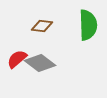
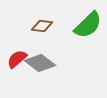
green semicircle: rotated 48 degrees clockwise
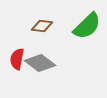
green semicircle: moved 1 px left, 1 px down
red semicircle: rotated 40 degrees counterclockwise
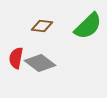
green semicircle: moved 1 px right
red semicircle: moved 1 px left, 1 px up
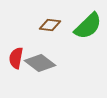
brown diamond: moved 8 px right, 1 px up
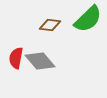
green semicircle: moved 7 px up
gray diamond: moved 2 px up; rotated 12 degrees clockwise
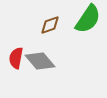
green semicircle: rotated 12 degrees counterclockwise
brown diamond: rotated 25 degrees counterclockwise
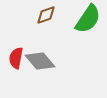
brown diamond: moved 4 px left, 10 px up
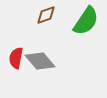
green semicircle: moved 2 px left, 2 px down
